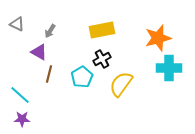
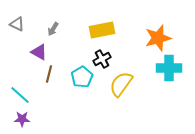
gray arrow: moved 3 px right, 2 px up
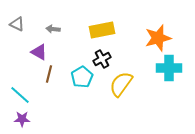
gray arrow: rotated 64 degrees clockwise
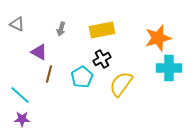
gray arrow: moved 8 px right; rotated 80 degrees counterclockwise
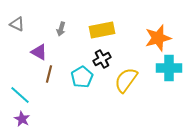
yellow semicircle: moved 5 px right, 4 px up
purple star: rotated 28 degrees clockwise
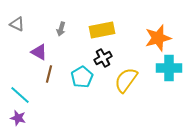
black cross: moved 1 px right, 1 px up
purple star: moved 4 px left, 1 px up; rotated 14 degrees counterclockwise
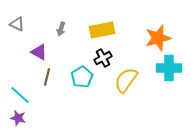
brown line: moved 2 px left, 3 px down
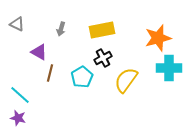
brown line: moved 3 px right, 4 px up
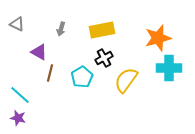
black cross: moved 1 px right
